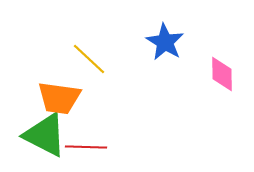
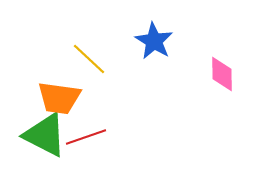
blue star: moved 11 px left, 1 px up
red line: moved 10 px up; rotated 21 degrees counterclockwise
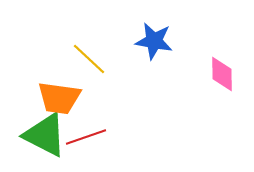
blue star: rotated 21 degrees counterclockwise
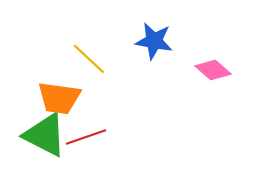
pink diamond: moved 9 px left, 4 px up; rotated 48 degrees counterclockwise
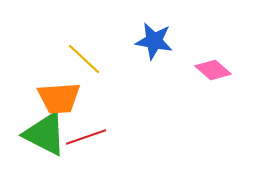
yellow line: moved 5 px left
orange trapezoid: rotated 12 degrees counterclockwise
green triangle: moved 1 px up
